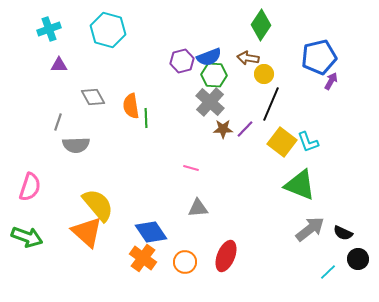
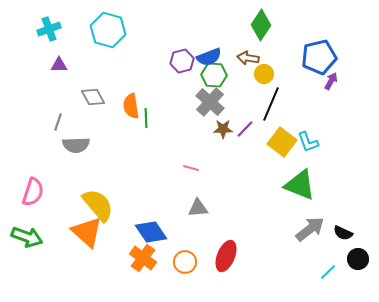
pink semicircle: moved 3 px right, 5 px down
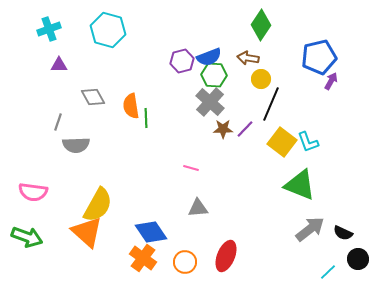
yellow circle: moved 3 px left, 5 px down
pink semicircle: rotated 80 degrees clockwise
yellow semicircle: rotated 69 degrees clockwise
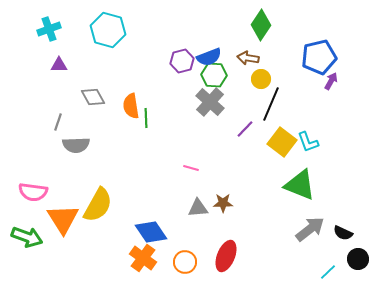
brown star: moved 74 px down
orange triangle: moved 24 px left, 13 px up; rotated 16 degrees clockwise
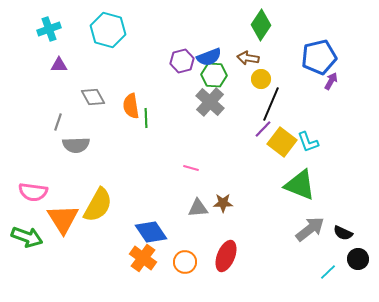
purple line: moved 18 px right
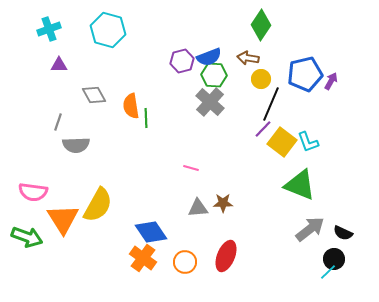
blue pentagon: moved 14 px left, 17 px down
gray diamond: moved 1 px right, 2 px up
black circle: moved 24 px left
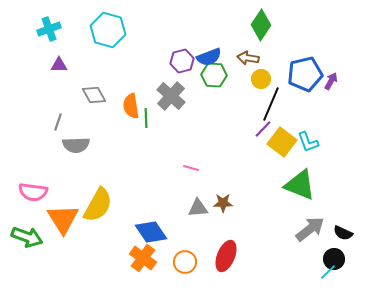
gray cross: moved 39 px left, 6 px up
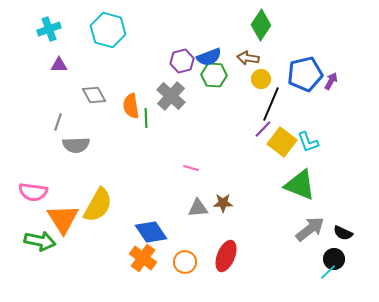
green arrow: moved 13 px right, 4 px down; rotated 8 degrees counterclockwise
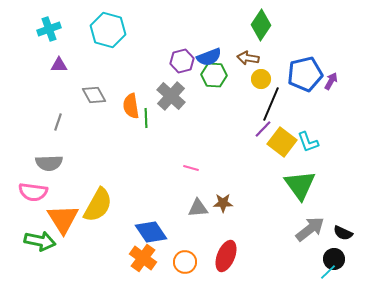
gray semicircle: moved 27 px left, 18 px down
green triangle: rotated 32 degrees clockwise
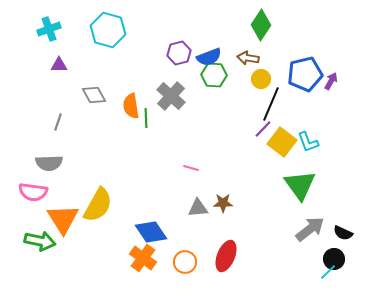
purple hexagon: moved 3 px left, 8 px up
